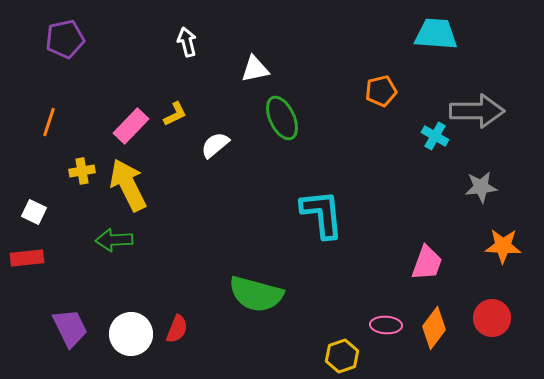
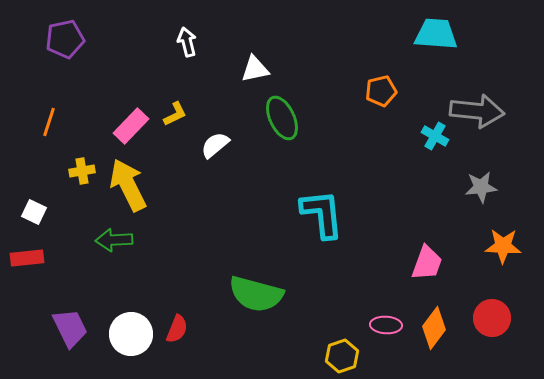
gray arrow: rotated 6 degrees clockwise
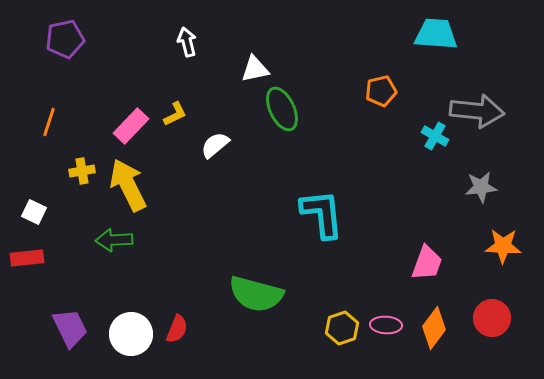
green ellipse: moved 9 px up
yellow hexagon: moved 28 px up
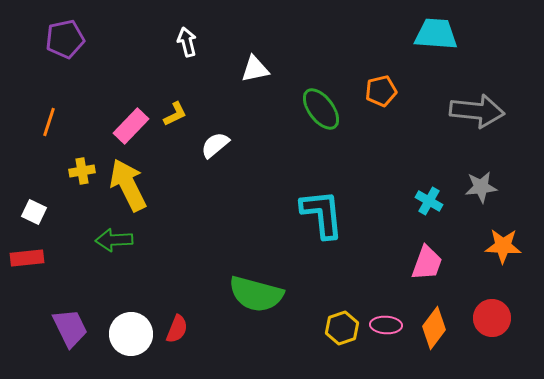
green ellipse: moved 39 px right; rotated 12 degrees counterclockwise
cyan cross: moved 6 px left, 65 px down
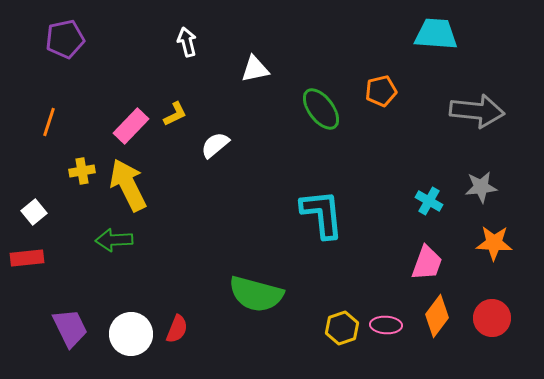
white square: rotated 25 degrees clockwise
orange star: moved 9 px left, 3 px up
orange diamond: moved 3 px right, 12 px up
